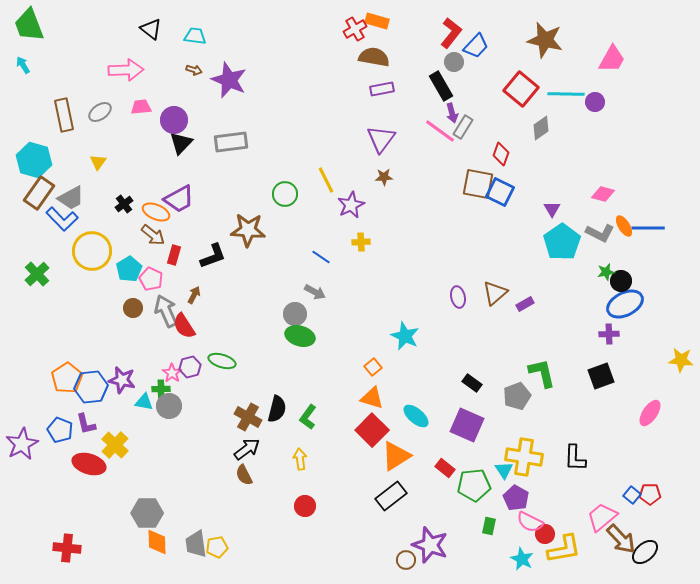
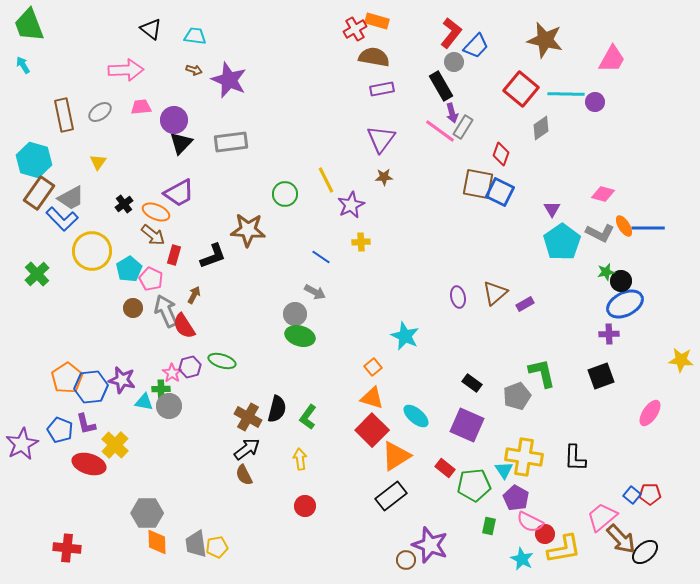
purple trapezoid at (179, 199): moved 6 px up
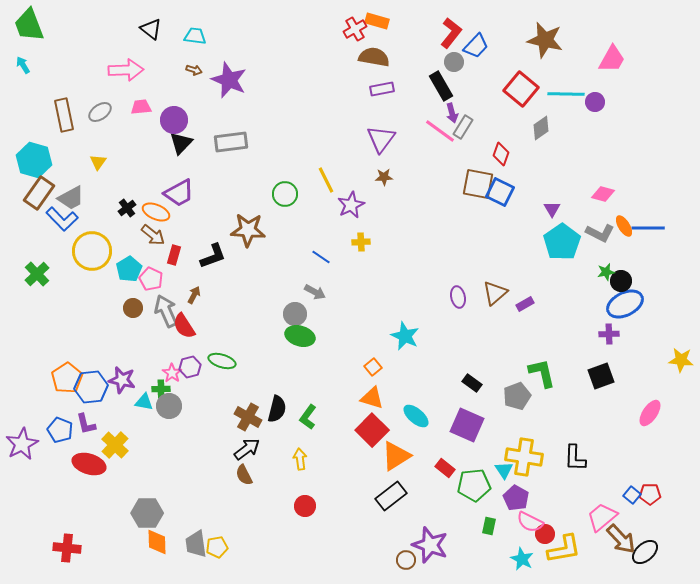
black cross at (124, 204): moved 3 px right, 4 px down
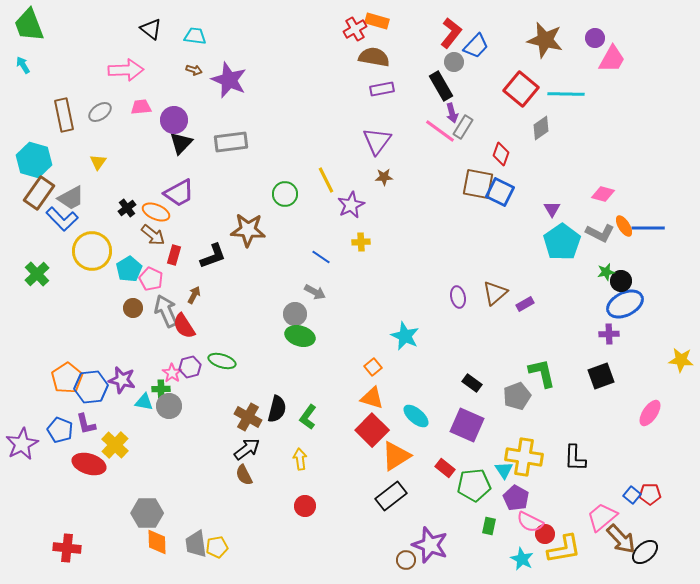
purple circle at (595, 102): moved 64 px up
purple triangle at (381, 139): moved 4 px left, 2 px down
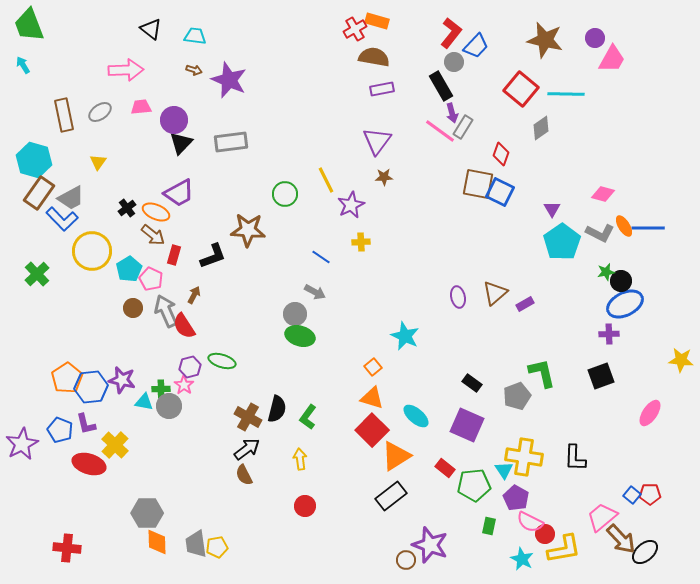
pink star at (172, 373): moved 12 px right, 12 px down
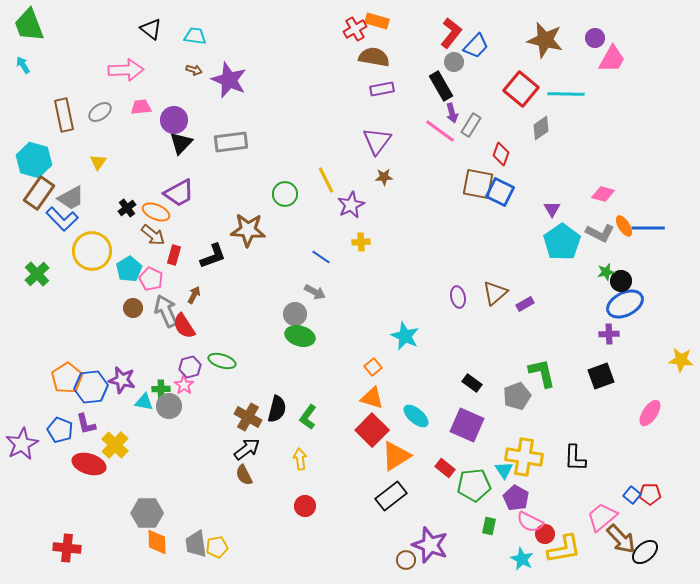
gray rectangle at (463, 127): moved 8 px right, 2 px up
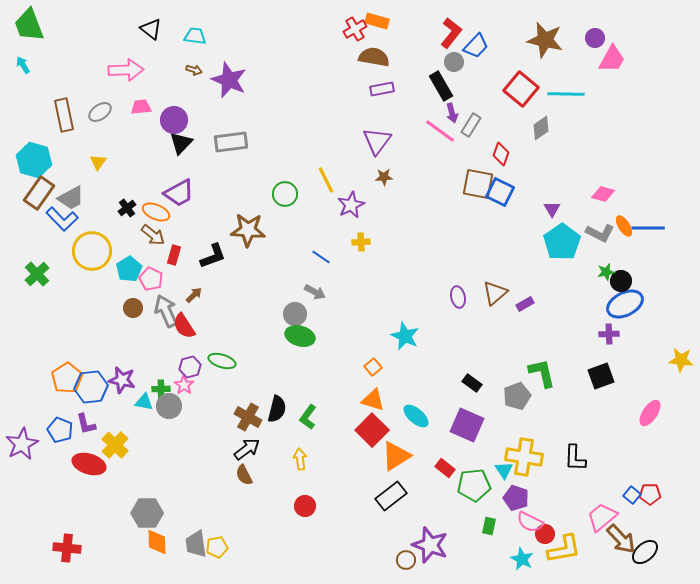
brown arrow at (194, 295): rotated 18 degrees clockwise
orange triangle at (372, 398): moved 1 px right, 2 px down
purple pentagon at (516, 498): rotated 10 degrees counterclockwise
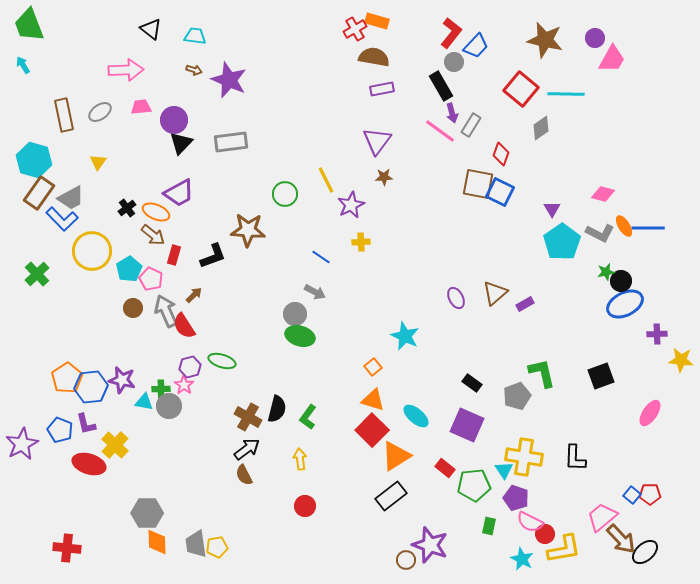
purple ellipse at (458, 297): moved 2 px left, 1 px down; rotated 15 degrees counterclockwise
purple cross at (609, 334): moved 48 px right
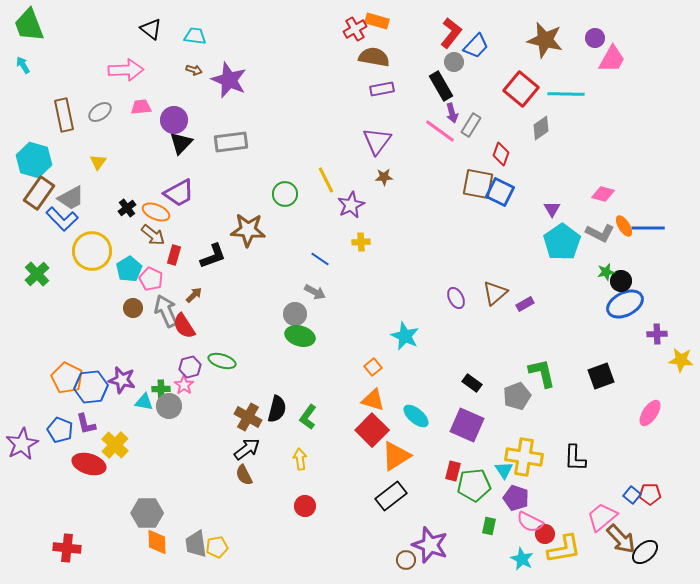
blue line at (321, 257): moved 1 px left, 2 px down
orange pentagon at (67, 378): rotated 12 degrees counterclockwise
red rectangle at (445, 468): moved 8 px right, 3 px down; rotated 66 degrees clockwise
